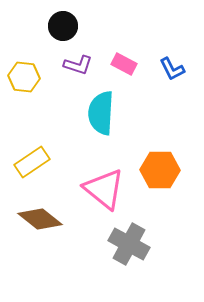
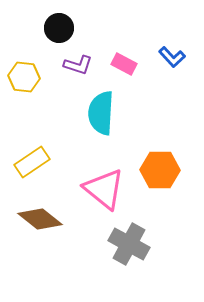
black circle: moved 4 px left, 2 px down
blue L-shape: moved 12 px up; rotated 16 degrees counterclockwise
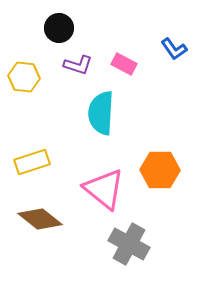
blue L-shape: moved 2 px right, 8 px up; rotated 8 degrees clockwise
yellow rectangle: rotated 16 degrees clockwise
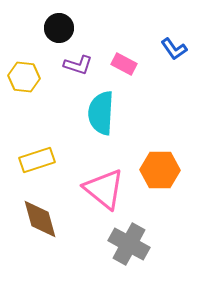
yellow rectangle: moved 5 px right, 2 px up
brown diamond: rotated 36 degrees clockwise
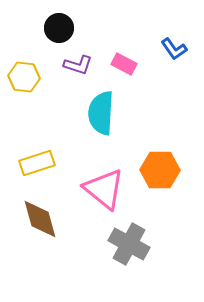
yellow rectangle: moved 3 px down
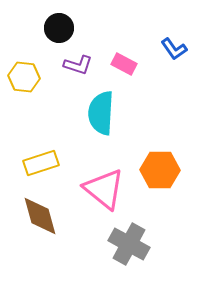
yellow rectangle: moved 4 px right
brown diamond: moved 3 px up
